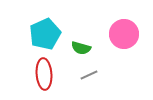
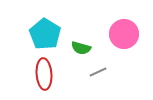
cyan pentagon: rotated 16 degrees counterclockwise
gray line: moved 9 px right, 3 px up
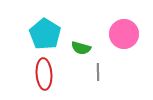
gray line: rotated 66 degrees counterclockwise
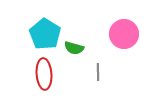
green semicircle: moved 7 px left
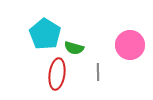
pink circle: moved 6 px right, 11 px down
red ellipse: moved 13 px right; rotated 12 degrees clockwise
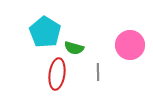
cyan pentagon: moved 2 px up
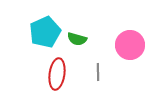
cyan pentagon: rotated 16 degrees clockwise
green semicircle: moved 3 px right, 9 px up
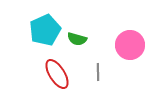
cyan pentagon: moved 2 px up
red ellipse: rotated 40 degrees counterclockwise
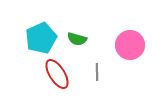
cyan pentagon: moved 4 px left, 8 px down
gray line: moved 1 px left
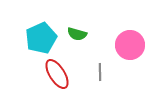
green semicircle: moved 5 px up
gray line: moved 3 px right
